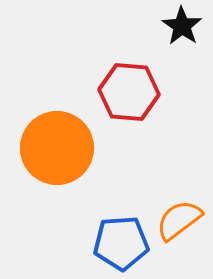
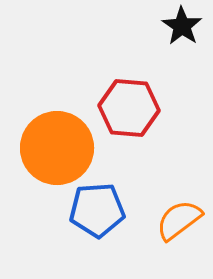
red hexagon: moved 16 px down
blue pentagon: moved 24 px left, 33 px up
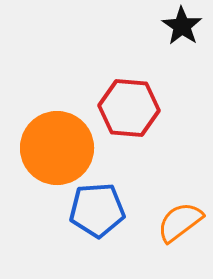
orange semicircle: moved 1 px right, 2 px down
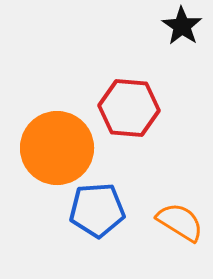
orange semicircle: rotated 69 degrees clockwise
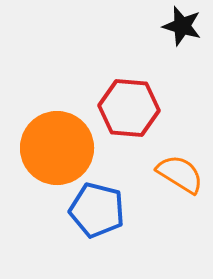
black star: rotated 18 degrees counterclockwise
blue pentagon: rotated 18 degrees clockwise
orange semicircle: moved 48 px up
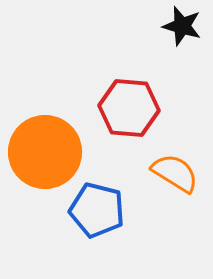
orange circle: moved 12 px left, 4 px down
orange semicircle: moved 5 px left, 1 px up
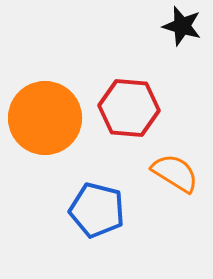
orange circle: moved 34 px up
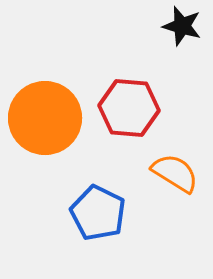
blue pentagon: moved 1 px right, 3 px down; rotated 12 degrees clockwise
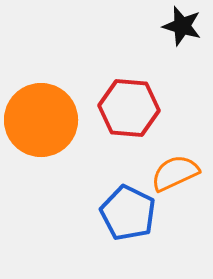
orange circle: moved 4 px left, 2 px down
orange semicircle: rotated 57 degrees counterclockwise
blue pentagon: moved 30 px right
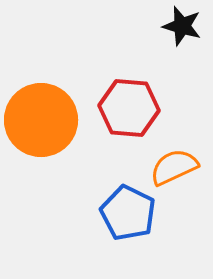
orange semicircle: moved 1 px left, 6 px up
